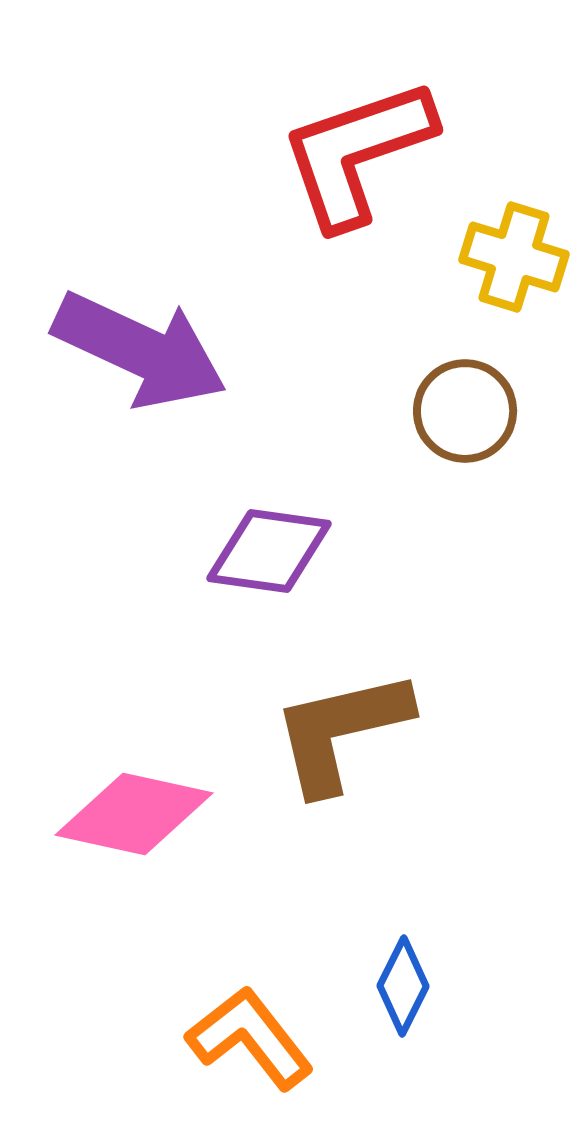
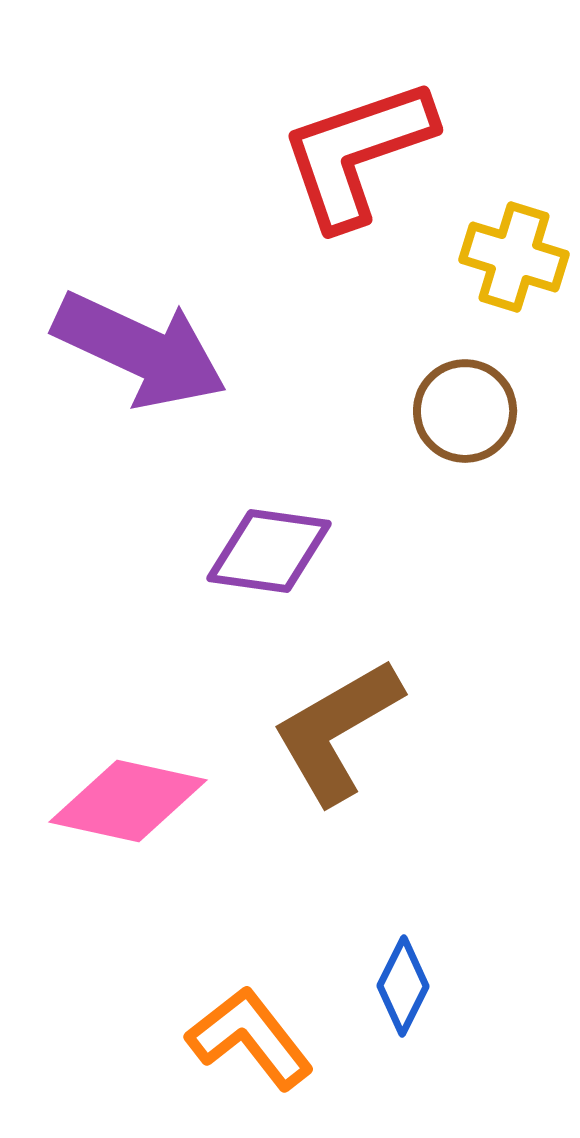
brown L-shape: moved 4 px left; rotated 17 degrees counterclockwise
pink diamond: moved 6 px left, 13 px up
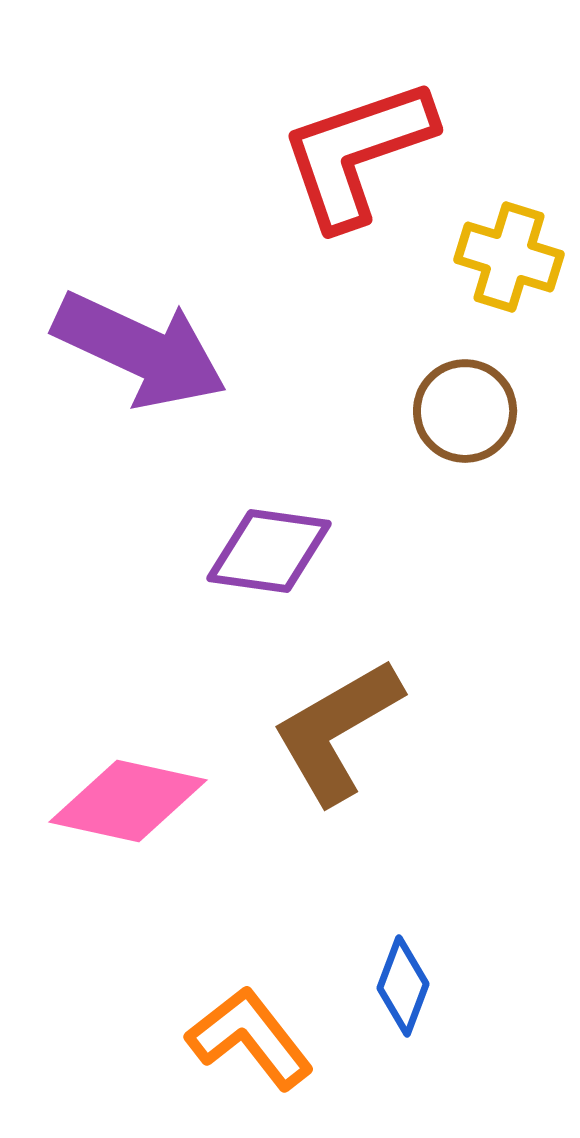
yellow cross: moved 5 px left
blue diamond: rotated 6 degrees counterclockwise
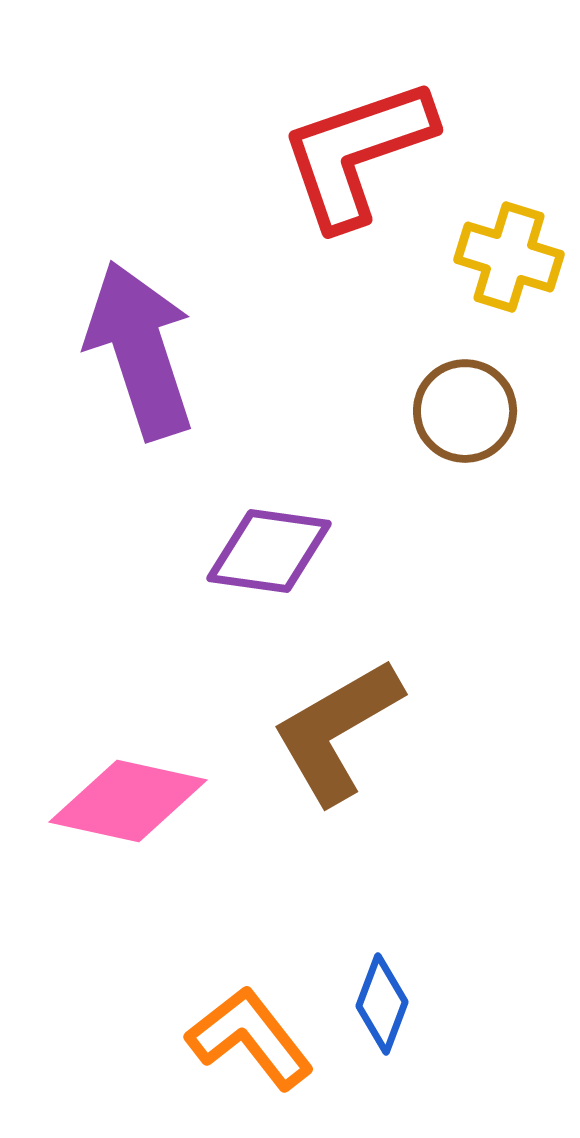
purple arrow: rotated 133 degrees counterclockwise
blue diamond: moved 21 px left, 18 px down
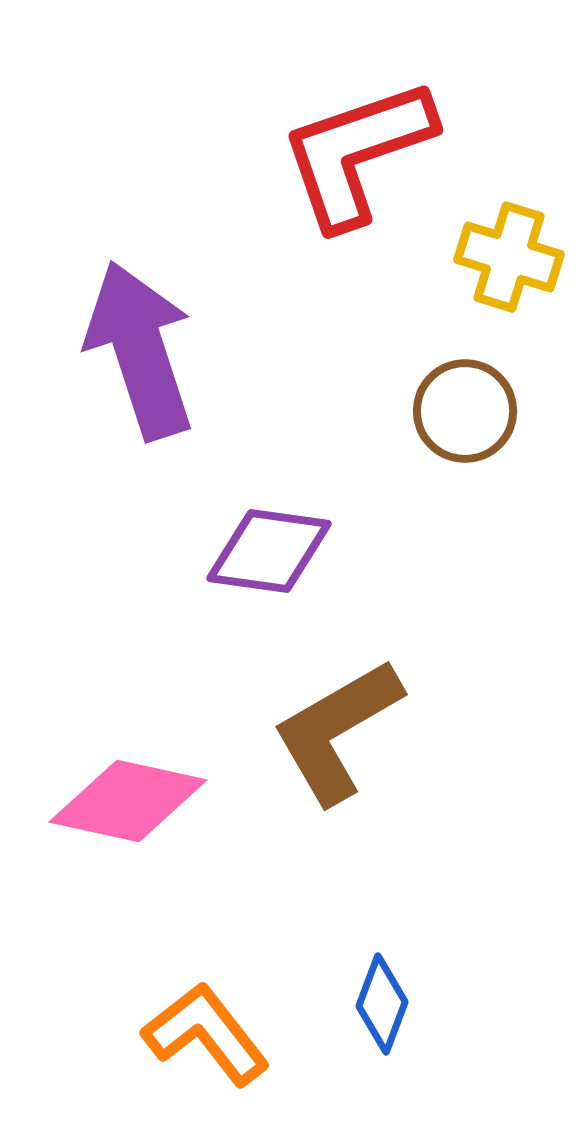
orange L-shape: moved 44 px left, 4 px up
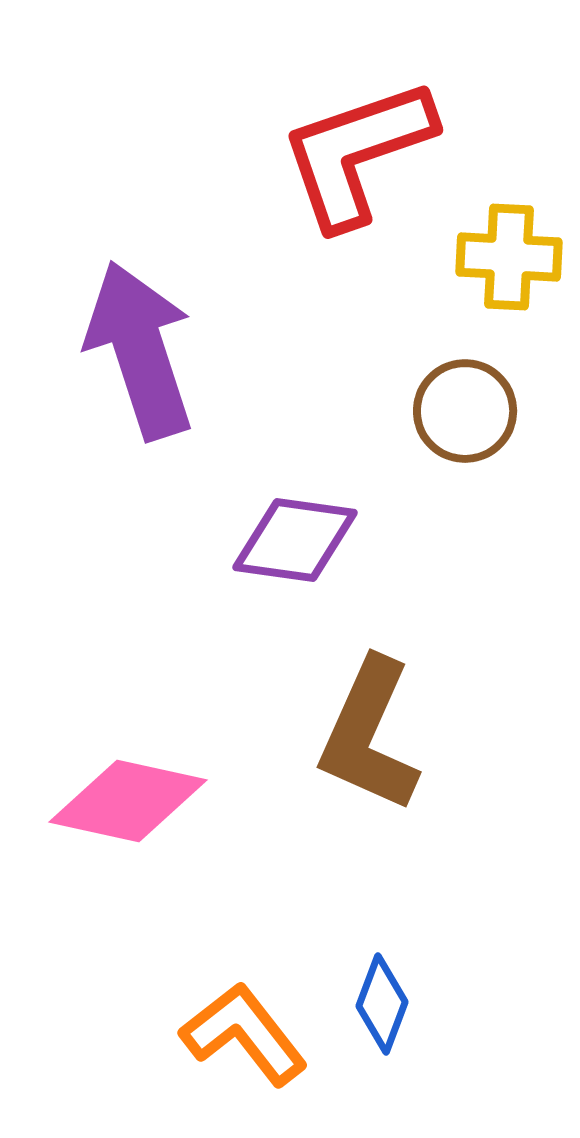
yellow cross: rotated 14 degrees counterclockwise
purple diamond: moved 26 px right, 11 px up
brown L-shape: moved 32 px right, 4 px down; rotated 36 degrees counterclockwise
orange L-shape: moved 38 px right
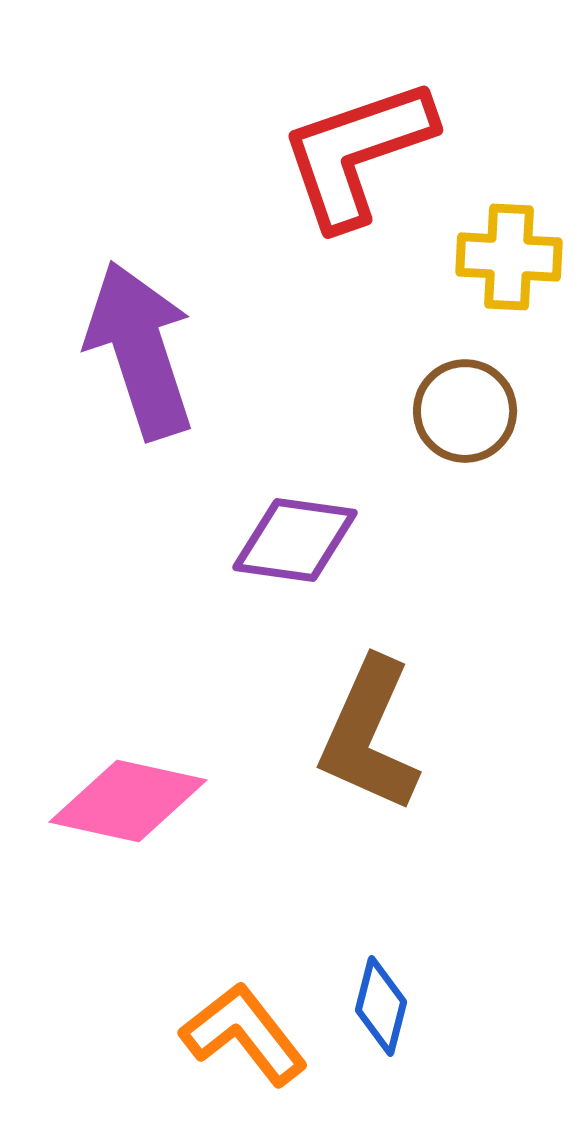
blue diamond: moved 1 px left, 2 px down; rotated 6 degrees counterclockwise
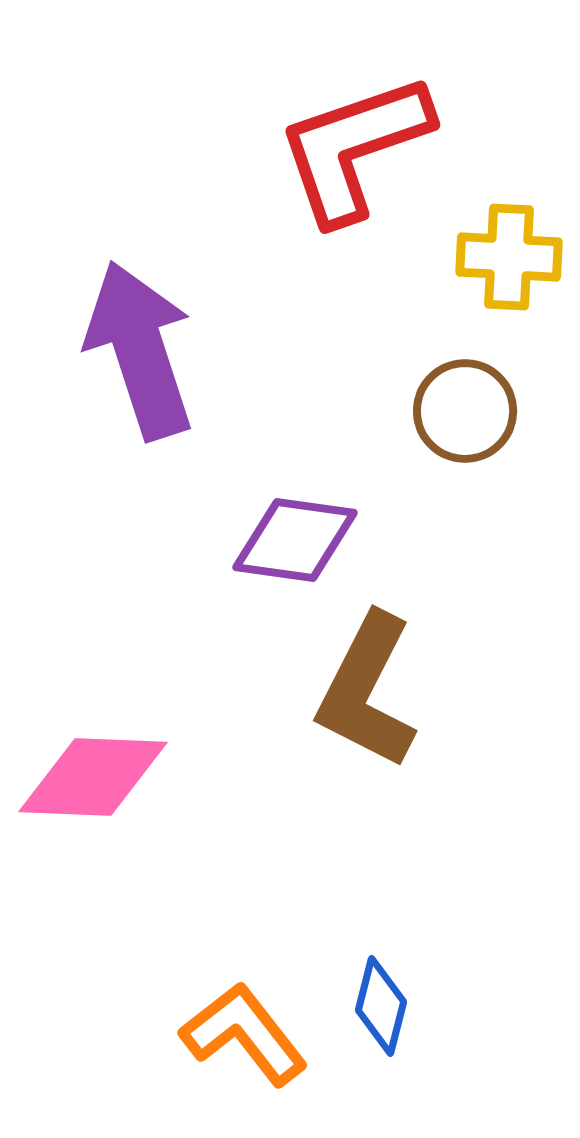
red L-shape: moved 3 px left, 5 px up
brown L-shape: moved 2 px left, 44 px up; rotated 3 degrees clockwise
pink diamond: moved 35 px left, 24 px up; rotated 10 degrees counterclockwise
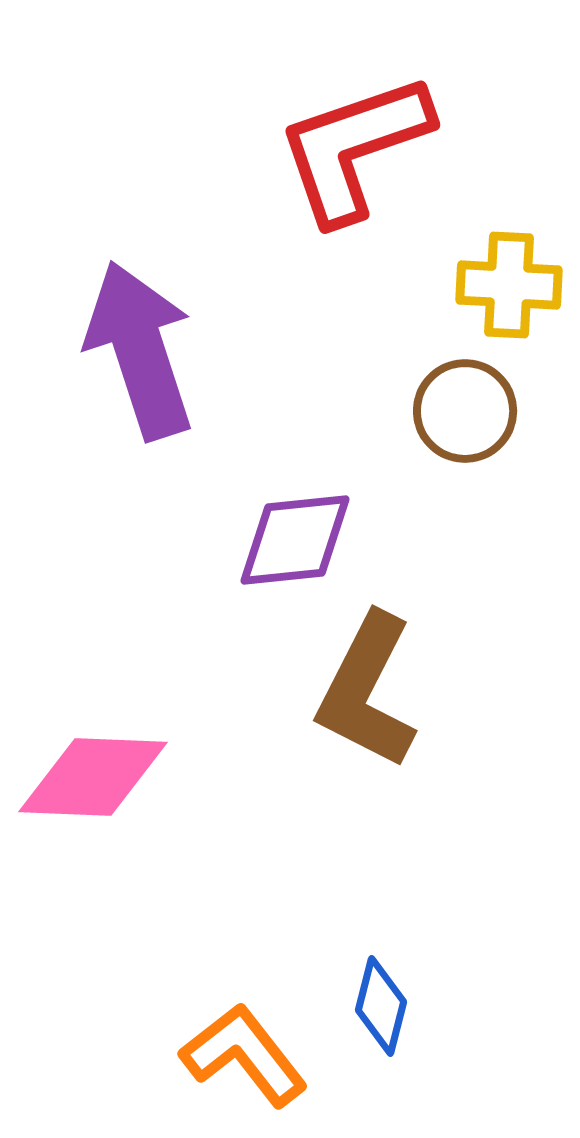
yellow cross: moved 28 px down
purple diamond: rotated 14 degrees counterclockwise
orange L-shape: moved 21 px down
